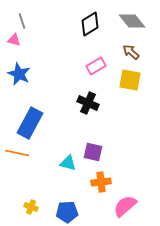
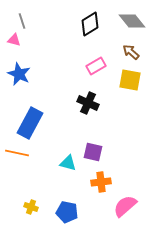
blue pentagon: rotated 15 degrees clockwise
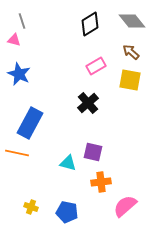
black cross: rotated 25 degrees clockwise
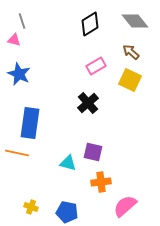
gray diamond: moved 3 px right
yellow square: rotated 15 degrees clockwise
blue rectangle: rotated 20 degrees counterclockwise
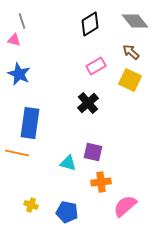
yellow cross: moved 2 px up
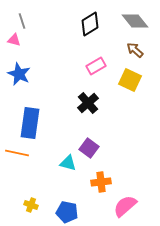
brown arrow: moved 4 px right, 2 px up
purple square: moved 4 px left, 4 px up; rotated 24 degrees clockwise
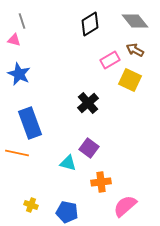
brown arrow: rotated 12 degrees counterclockwise
pink rectangle: moved 14 px right, 6 px up
blue rectangle: rotated 28 degrees counterclockwise
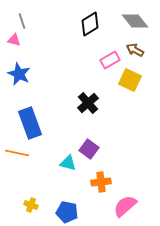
purple square: moved 1 px down
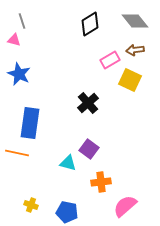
brown arrow: rotated 36 degrees counterclockwise
blue rectangle: rotated 28 degrees clockwise
